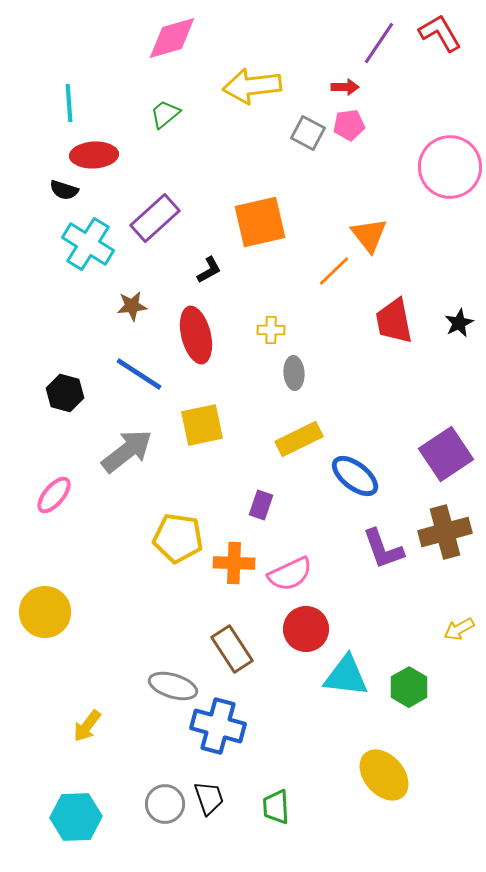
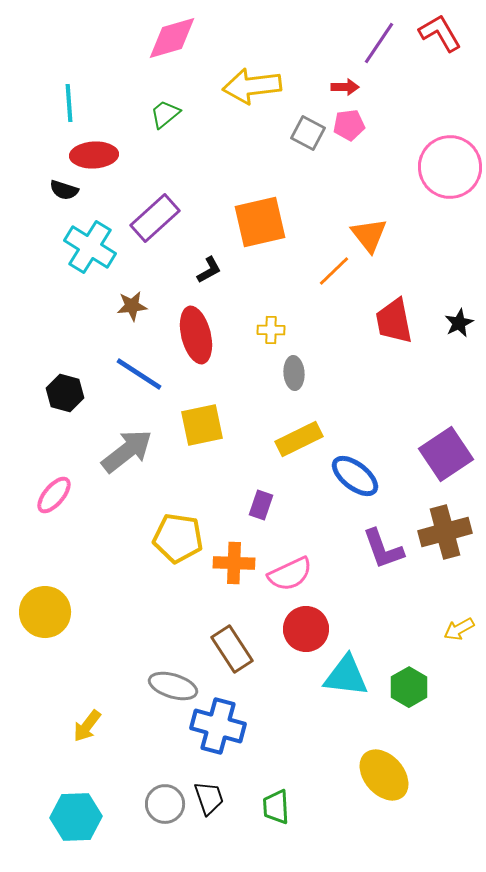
cyan cross at (88, 244): moved 2 px right, 3 px down
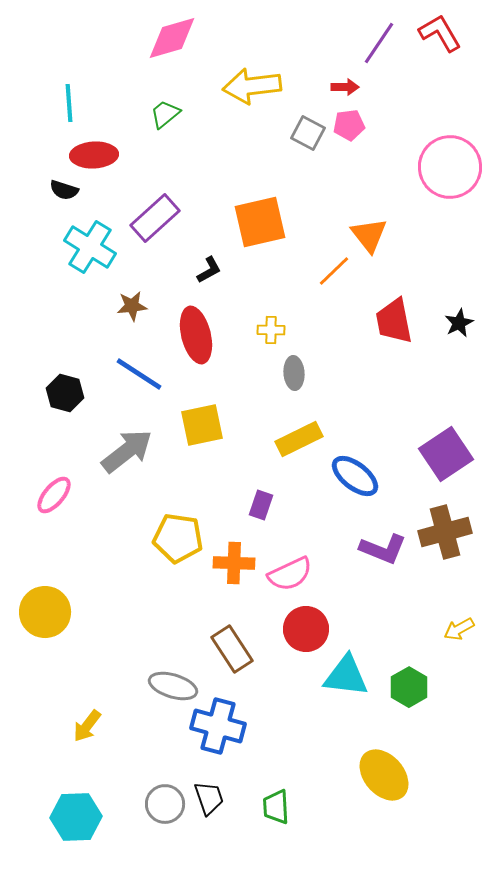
purple L-shape at (383, 549): rotated 48 degrees counterclockwise
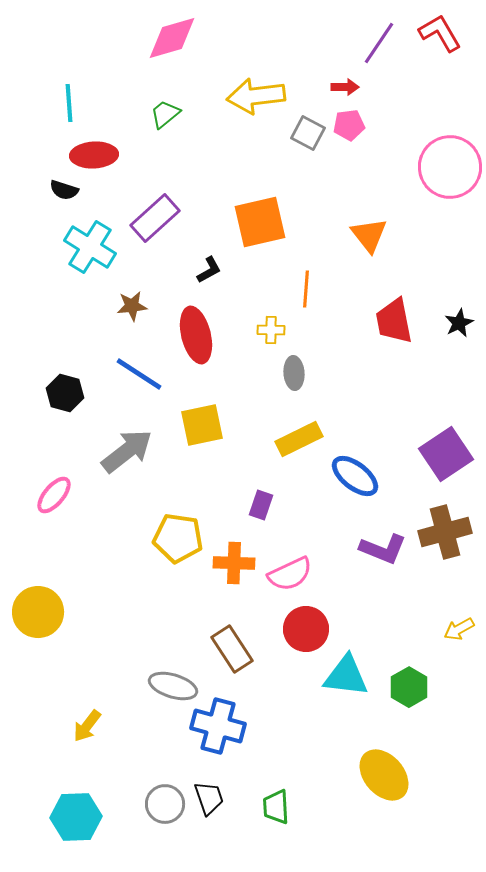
yellow arrow at (252, 86): moved 4 px right, 10 px down
orange line at (334, 271): moved 28 px left, 18 px down; rotated 42 degrees counterclockwise
yellow circle at (45, 612): moved 7 px left
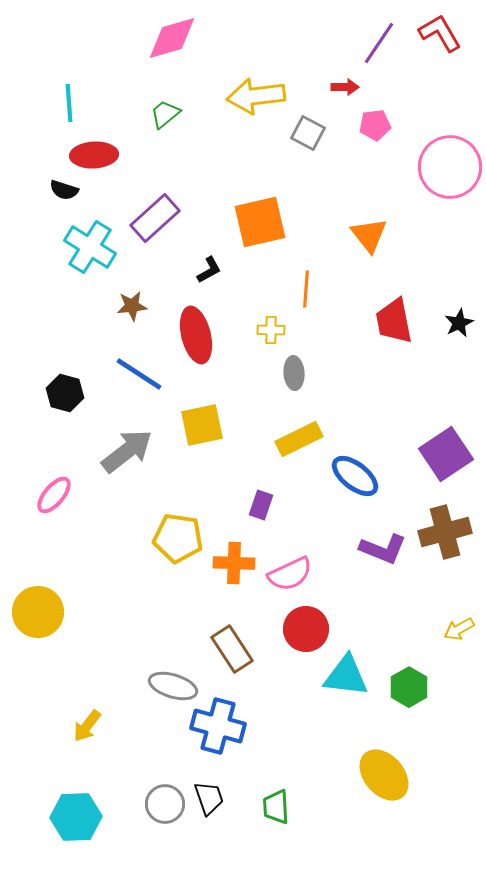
pink pentagon at (349, 125): moved 26 px right
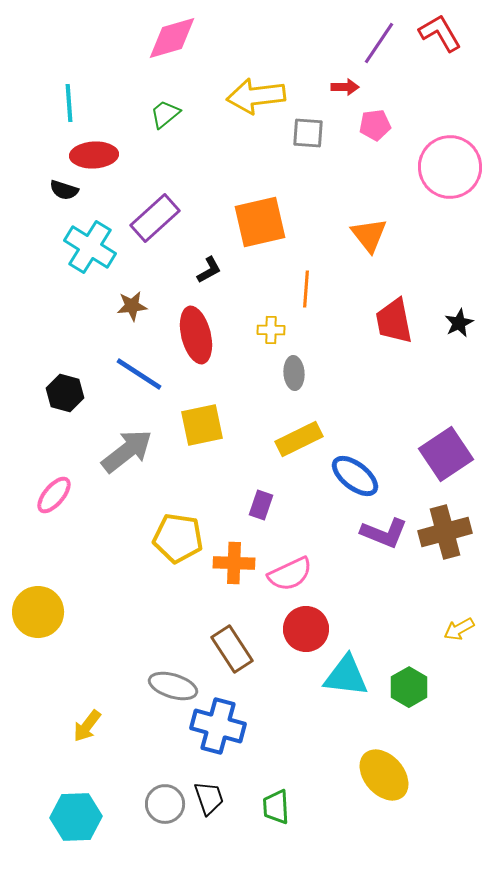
gray square at (308, 133): rotated 24 degrees counterclockwise
purple L-shape at (383, 549): moved 1 px right, 16 px up
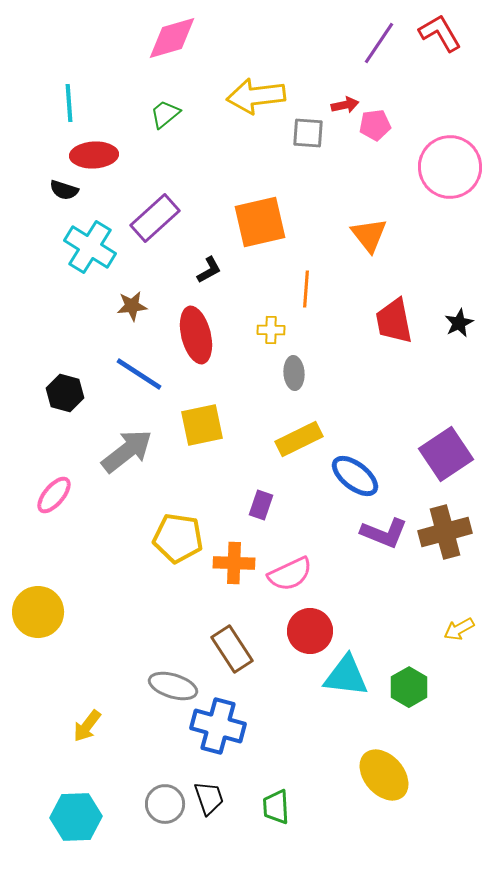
red arrow at (345, 87): moved 18 px down; rotated 12 degrees counterclockwise
red circle at (306, 629): moved 4 px right, 2 px down
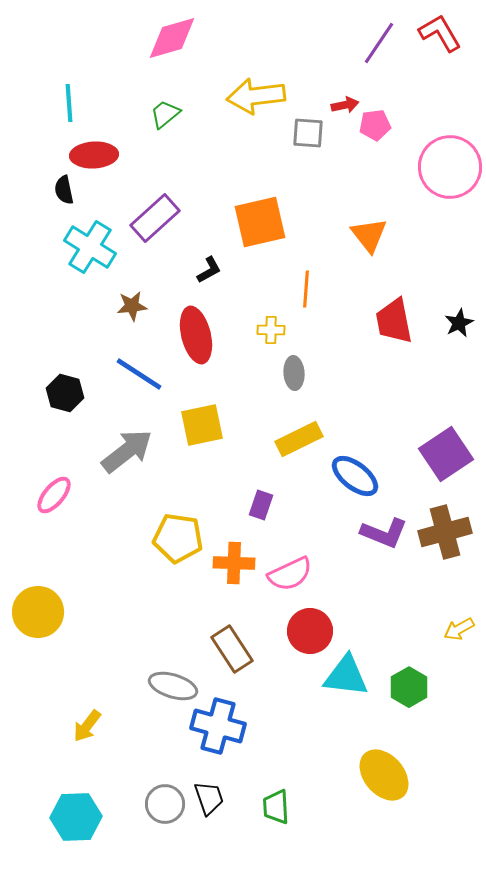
black semicircle at (64, 190): rotated 60 degrees clockwise
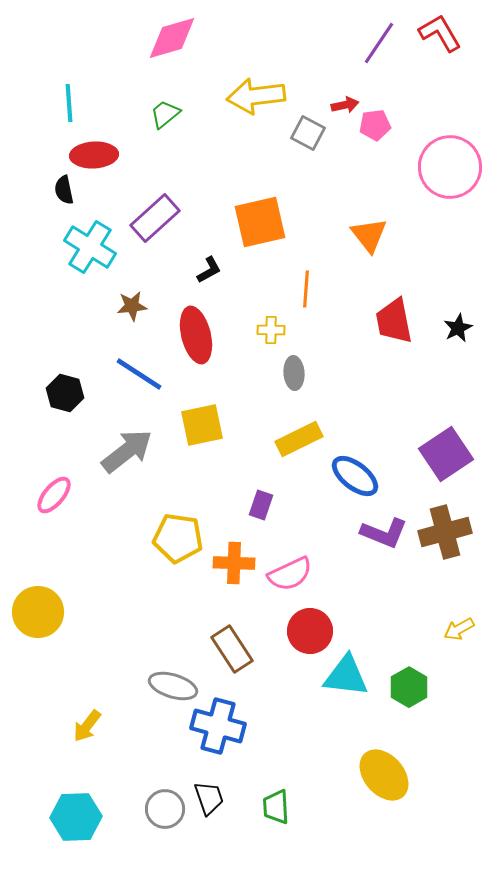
gray square at (308, 133): rotated 24 degrees clockwise
black star at (459, 323): moved 1 px left, 5 px down
gray circle at (165, 804): moved 5 px down
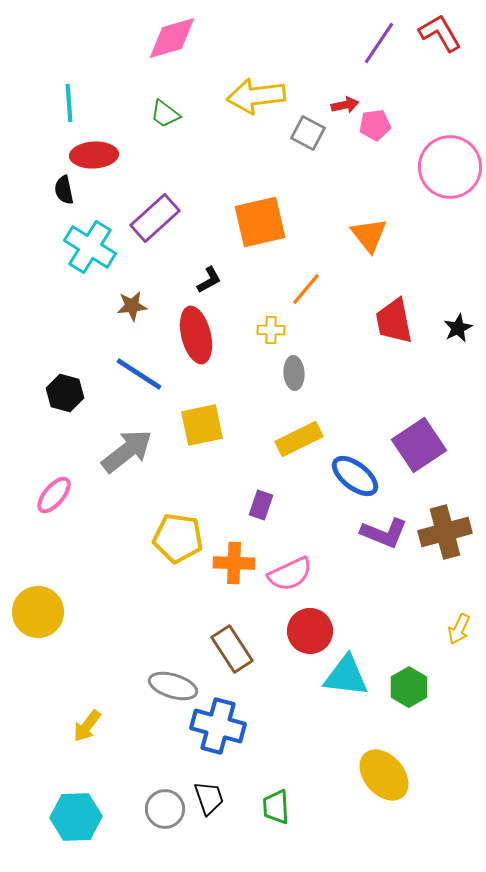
green trapezoid at (165, 114): rotated 104 degrees counterclockwise
black L-shape at (209, 270): moved 10 px down
orange line at (306, 289): rotated 36 degrees clockwise
purple square at (446, 454): moved 27 px left, 9 px up
yellow arrow at (459, 629): rotated 36 degrees counterclockwise
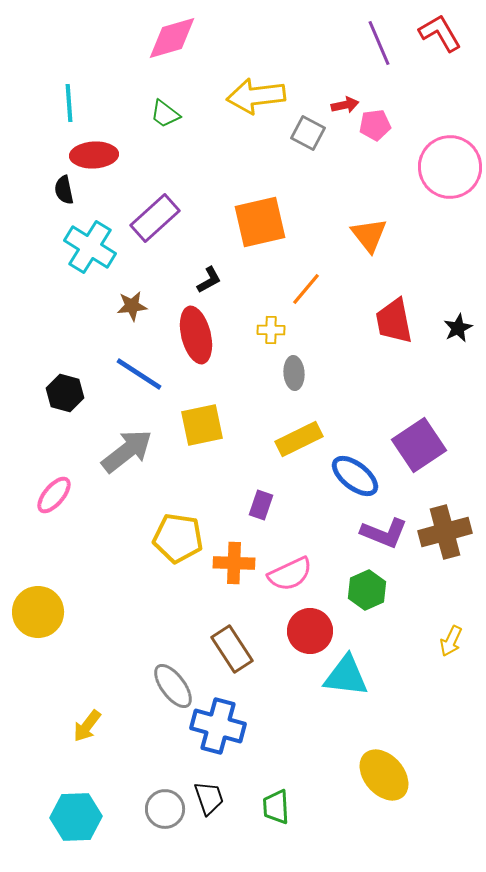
purple line at (379, 43): rotated 57 degrees counterclockwise
yellow arrow at (459, 629): moved 8 px left, 12 px down
gray ellipse at (173, 686): rotated 36 degrees clockwise
green hexagon at (409, 687): moved 42 px left, 97 px up; rotated 6 degrees clockwise
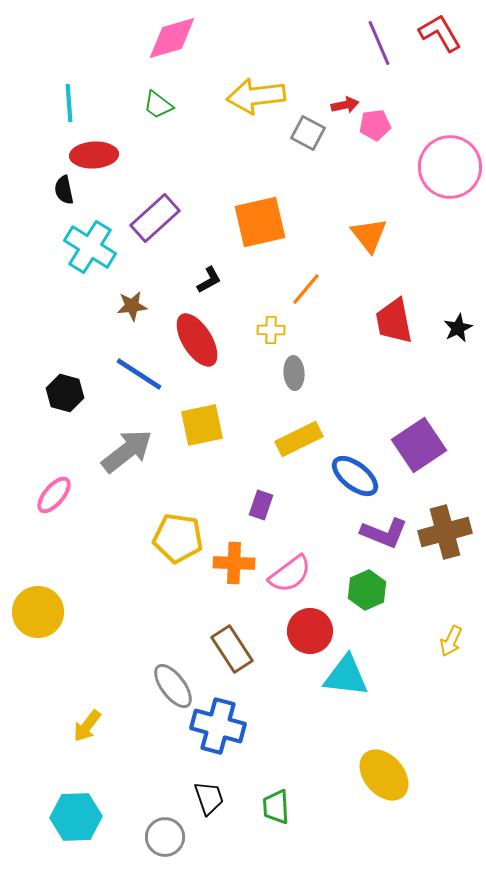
green trapezoid at (165, 114): moved 7 px left, 9 px up
red ellipse at (196, 335): moved 1 px right, 5 px down; rotated 18 degrees counterclockwise
pink semicircle at (290, 574): rotated 12 degrees counterclockwise
gray circle at (165, 809): moved 28 px down
